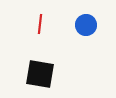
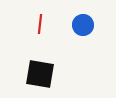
blue circle: moved 3 px left
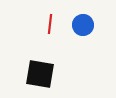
red line: moved 10 px right
